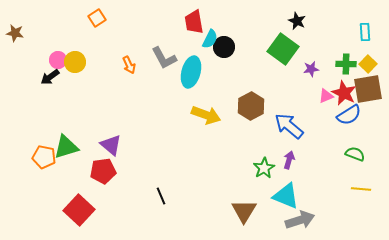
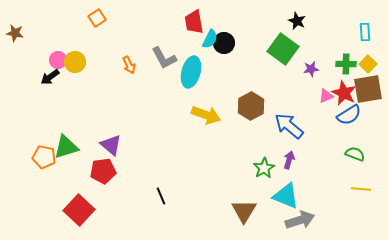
black circle: moved 4 px up
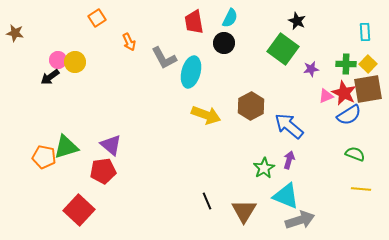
cyan semicircle: moved 20 px right, 21 px up
orange arrow: moved 23 px up
black line: moved 46 px right, 5 px down
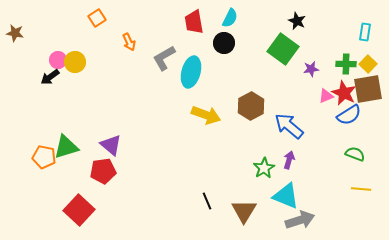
cyan rectangle: rotated 12 degrees clockwise
gray L-shape: rotated 88 degrees clockwise
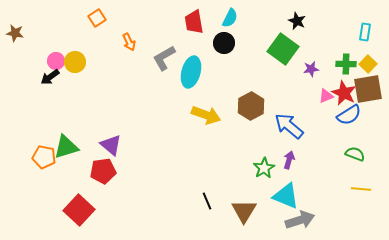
pink circle: moved 2 px left, 1 px down
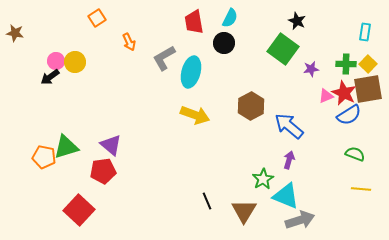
yellow arrow: moved 11 px left
green star: moved 1 px left, 11 px down
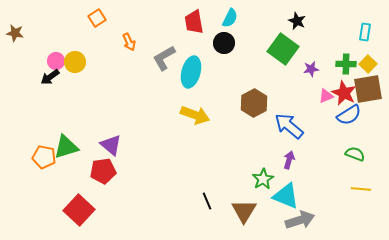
brown hexagon: moved 3 px right, 3 px up
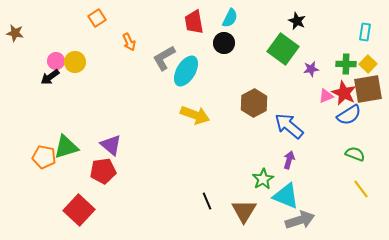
cyan ellipse: moved 5 px left, 1 px up; rotated 16 degrees clockwise
yellow line: rotated 48 degrees clockwise
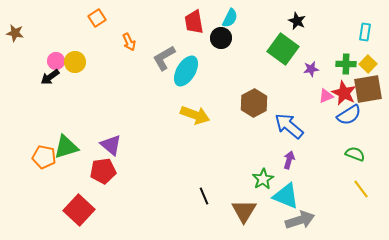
black circle: moved 3 px left, 5 px up
black line: moved 3 px left, 5 px up
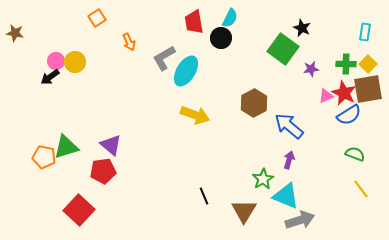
black star: moved 5 px right, 7 px down
